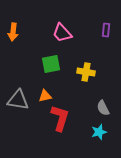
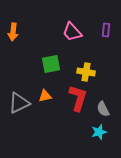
pink trapezoid: moved 10 px right, 1 px up
gray triangle: moved 1 px right, 3 px down; rotated 35 degrees counterclockwise
gray semicircle: moved 1 px down
red L-shape: moved 18 px right, 20 px up
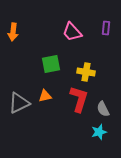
purple rectangle: moved 2 px up
red L-shape: moved 1 px right, 1 px down
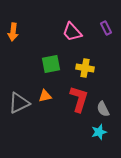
purple rectangle: rotated 32 degrees counterclockwise
yellow cross: moved 1 px left, 4 px up
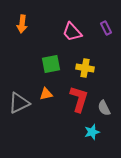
orange arrow: moved 9 px right, 8 px up
orange triangle: moved 1 px right, 2 px up
gray semicircle: moved 1 px right, 1 px up
cyan star: moved 7 px left
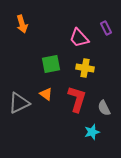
orange arrow: rotated 24 degrees counterclockwise
pink trapezoid: moved 7 px right, 6 px down
orange triangle: rotated 48 degrees clockwise
red L-shape: moved 2 px left
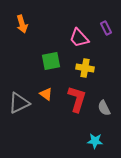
green square: moved 3 px up
cyan star: moved 3 px right, 9 px down; rotated 21 degrees clockwise
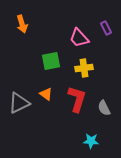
yellow cross: moved 1 px left; rotated 18 degrees counterclockwise
cyan star: moved 4 px left
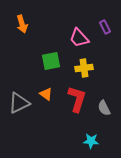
purple rectangle: moved 1 px left, 1 px up
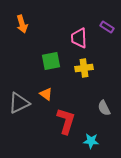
purple rectangle: moved 2 px right; rotated 32 degrees counterclockwise
pink trapezoid: rotated 40 degrees clockwise
red L-shape: moved 11 px left, 22 px down
